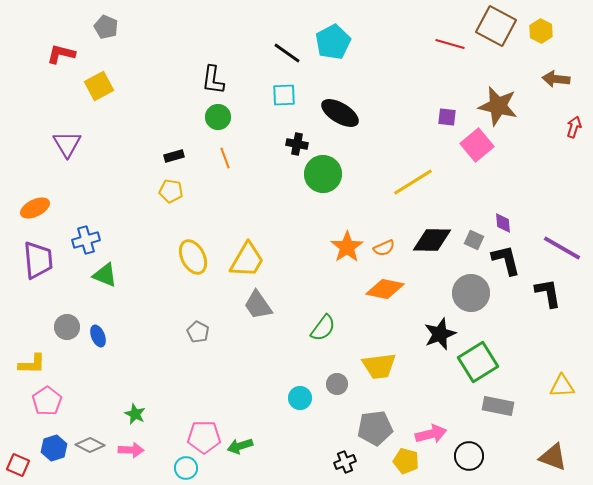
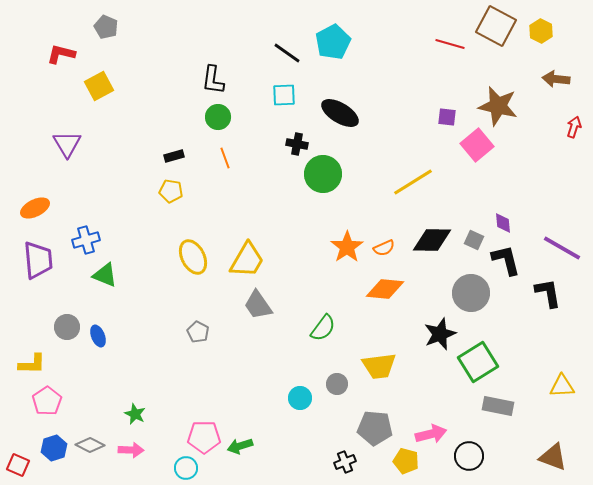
orange diamond at (385, 289): rotated 6 degrees counterclockwise
gray pentagon at (375, 428): rotated 12 degrees clockwise
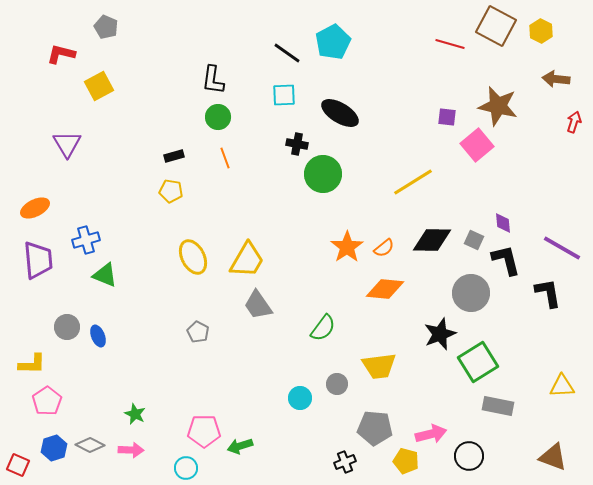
red arrow at (574, 127): moved 5 px up
orange semicircle at (384, 248): rotated 15 degrees counterclockwise
pink pentagon at (204, 437): moved 6 px up
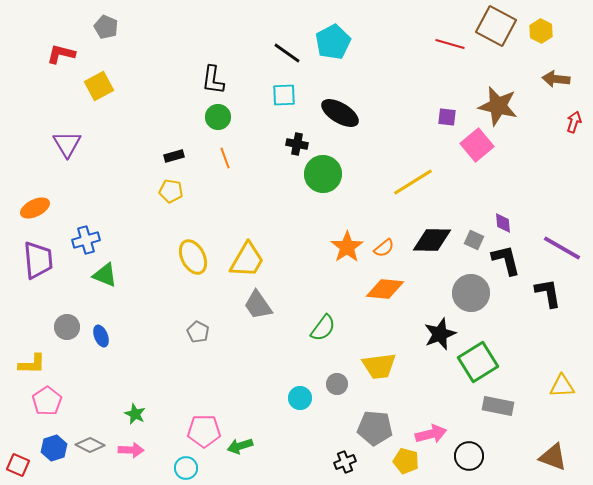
blue ellipse at (98, 336): moved 3 px right
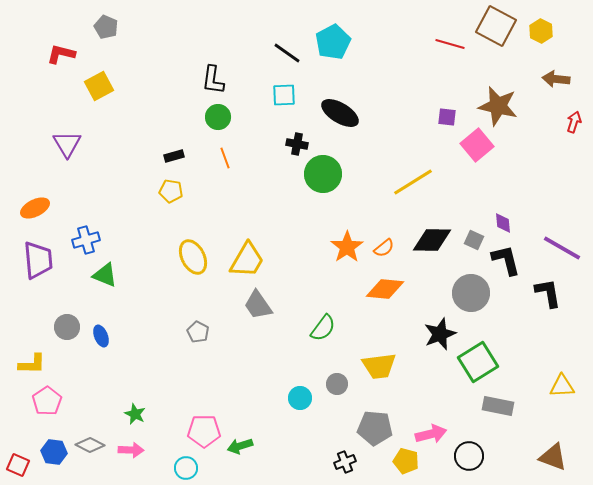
blue hexagon at (54, 448): moved 4 px down; rotated 25 degrees clockwise
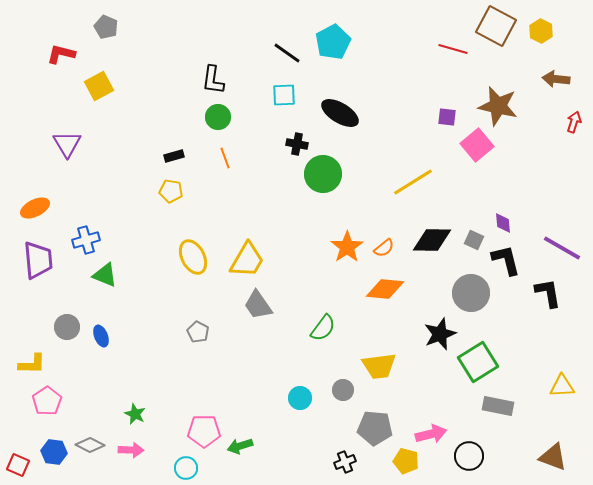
red line at (450, 44): moved 3 px right, 5 px down
gray circle at (337, 384): moved 6 px right, 6 px down
